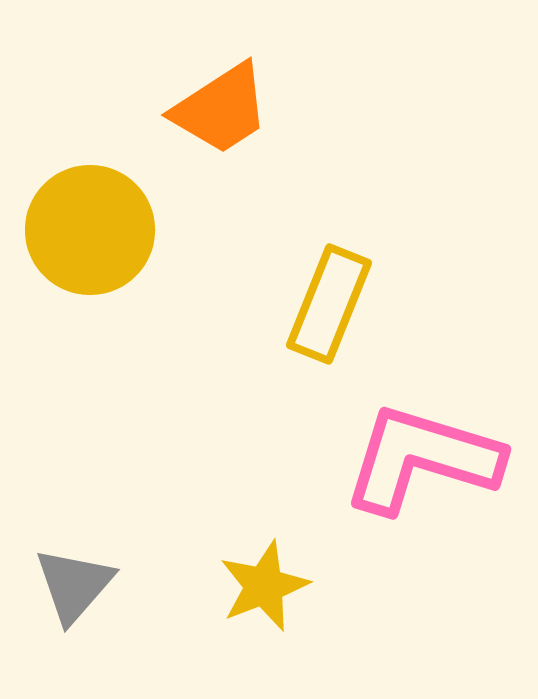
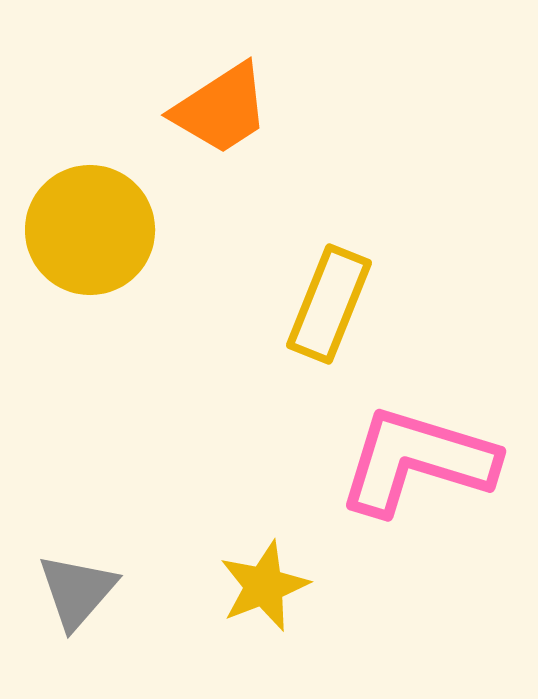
pink L-shape: moved 5 px left, 2 px down
gray triangle: moved 3 px right, 6 px down
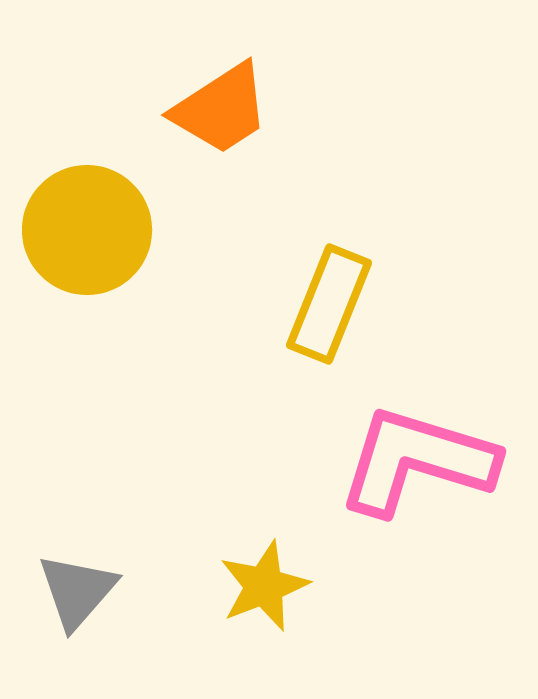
yellow circle: moved 3 px left
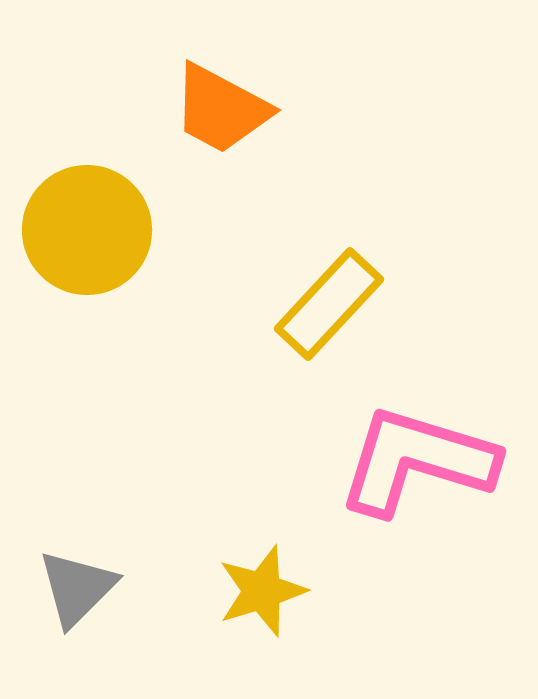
orange trapezoid: rotated 61 degrees clockwise
yellow rectangle: rotated 21 degrees clockwise
yellow star: moved 2 px left, 5 px down; rotated 4 degrees clockwise
gray triangle: moved 3 px up; rotated 4 degrees clockwise
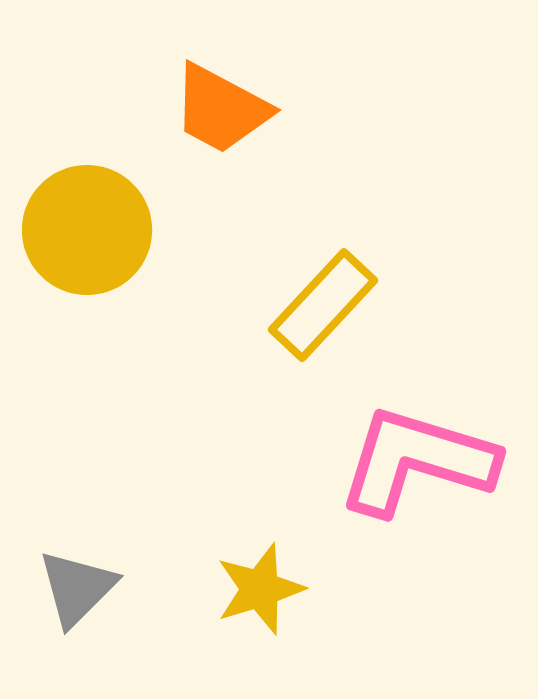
yellow rectangle: moved 6 px left, 1 px down
yellow star: moved 2 px left, 2 px up
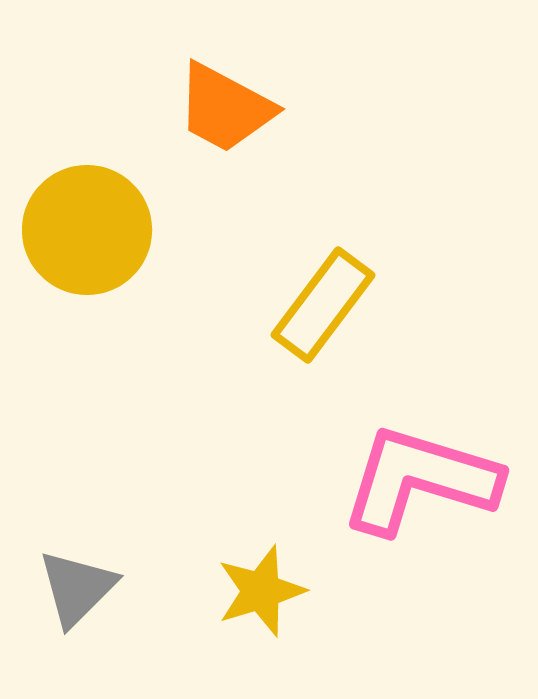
orange trapezoid: moved 4 px right, 1 px up
yellow rectangle: rotated 6 degrees counterclockwise
pink L-shape: moved 3 px right, 19 px down
yellow star: moved 1 px right, 2 px down
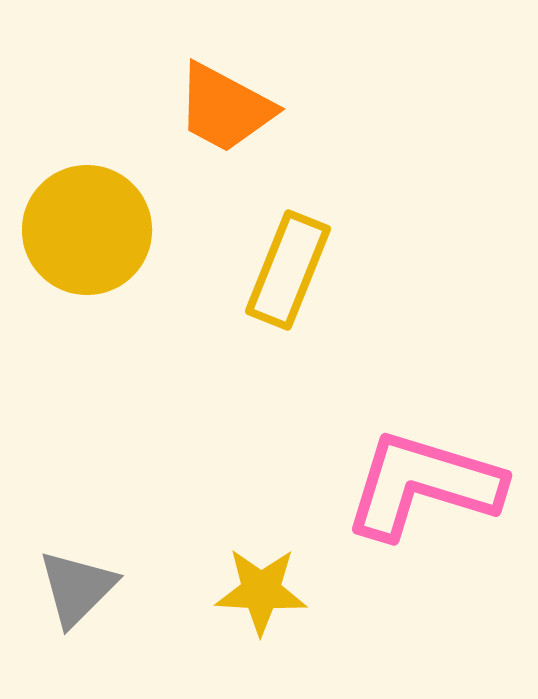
yellow rectangle: moved 35 px left, 35 px up; rotated 15 degrees counterclockwise
pink L-shape: moved 3 px right, 5 px down
yellow star: rotated 20 degrees clockwise
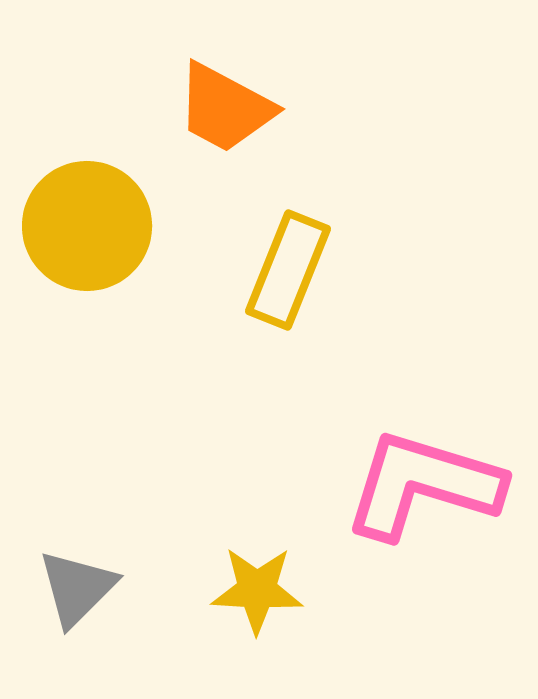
yellow circle: moved 4 px up
yellow star: moved 4 px left, 1 px up
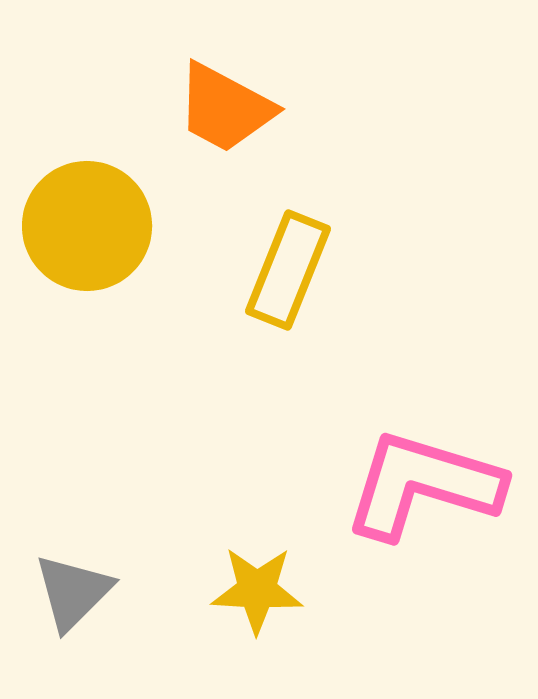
gray triangle: moved 4 px left, 4 px down
